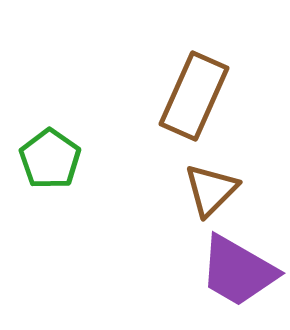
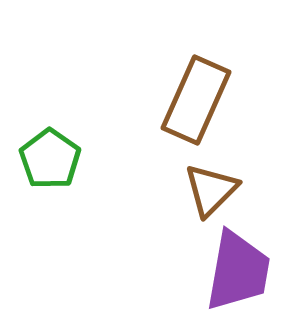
brown rectangle: moved 2 px right, 4 px down
purple trapezoid: rotated 110 degrees counterclockwise
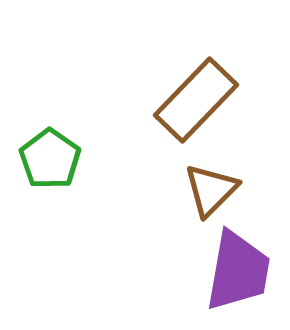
brown rectangle: rotated 20 degrees clockwise
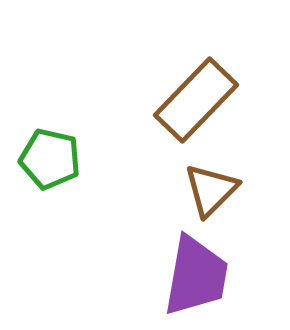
green pentagon: rotated 22 degrees counterclockwise
purple trapezoid: moved 42 px left, 5 px down
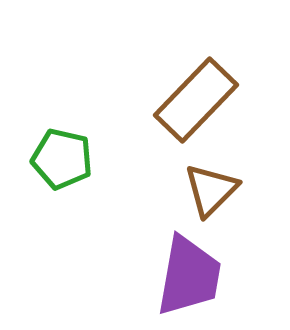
green pentagon: moved 12 px right
purple trapezoid: moved 7 px left
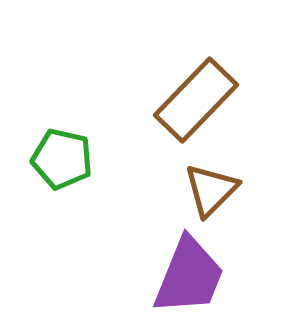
purple trapezoid: rotated 12 degrees clockwise
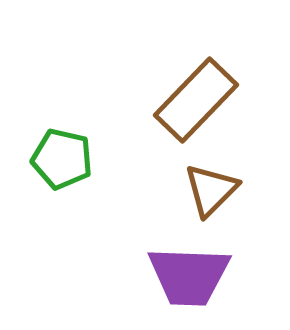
purple trapezoid: rotated 70 degrees clockwise
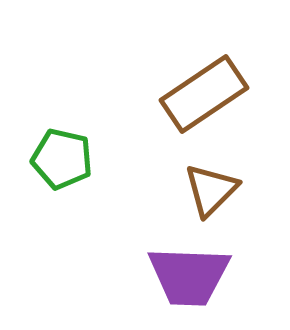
brown rectangle: moved 8 px right, 6 px up; rotated 12 degrees clockwise
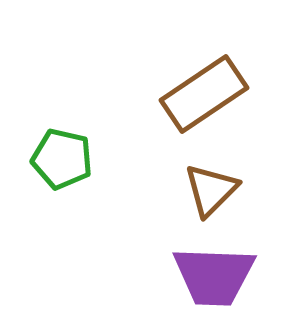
purple trapezoid: moved 25 px right
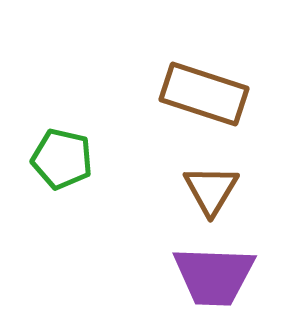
brown rectangle: rotated 52 degrees clockwise
brown triangle: rotated 14 degrees counterclockwise
